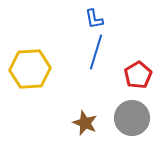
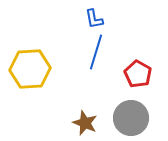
red pentagon: moved 1 px up; rotated 12 degrees counterclockwise
gray circle: moved 1 px left
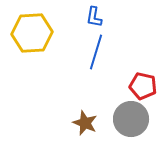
blue L-shape: moved 2 px up; rotated 20 degrees clockwise
yellow hexagon: moved 2 px right, 36 px up
red pentagon: moved 5 px right, 12 px down; rotated 16 degrees counterclockwise
gray circle: moved 1 px down
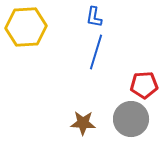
yellow hexagon: moved 6 px left, 6 px up
red pentagon: moved 1 px right, 1 px up; rotated 16 degrees counterclockwise
brown star: moved 2 px left; rotated 20 degrees counterclockwise
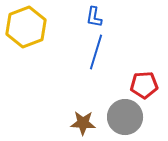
yellow hexagon: rotated 18 degrees counterclockwise
gray circle: moved 6 px left, 2 px up
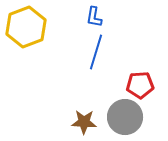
red pentagon: moved 4 px left
brown star: moved 1 px right, 1 px up
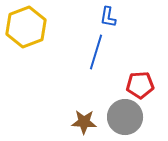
blue L-shape: moved 14 px right
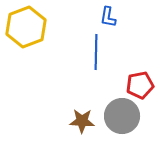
blue line: rotated 16 degrees counterclockwise
red pentagon: rotated 8 degrees counterclockwise
gray circle: moved 3 px left, 1 px up
brown star: moved 2 px left, 1 px up
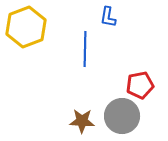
blue line: moved 11 px left, 3 px up
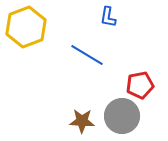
blue line: moved 2 px right, 6 px down; rotated 60 degrees counterclockwise
